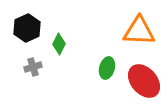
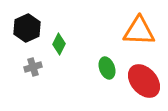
green ellipse: rotated 35 degrees counterclockwise
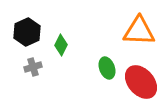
black hexagon: moved 4 px down
green diamond: moved 2 px right, 1 px down
red ellipse: moved 3 px left, 1 px down
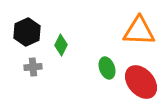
gray cross: rotated 12 degrees clockwise
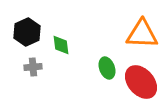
orange triangle: moved 3 px right, 3 px down
green diamond: rotated 35 degrees counterclockwise
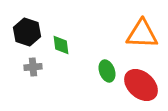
black hexagon: rotated 16 degrees counterclockwise
green ellipse: moved 3 px down
red ellipse: moved 3 px down; rotated 8 degrees counterclockwise
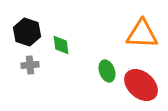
gray cross: moved 3 px left, 2 px up
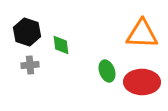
red ellipse: moved 1 px right, 3 px up; rotated 40 degrees counterclockwise
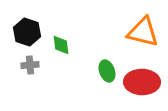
orange triangle: moved 1 px right, 2 px up; rotated 12 degrees clockwise
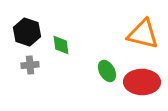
orange triangle: moved 2 px down
green ellipse: rotated 10 degrees counterclockwise
